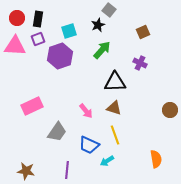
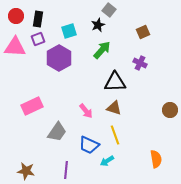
red circle: moved 1 px left, 2 px up
pink triangle: moved 1 px down
purple hexagon: moved 1 px left, 2 px down; rotated 10 degrees counterclockwise
purple line: moved 1 px left
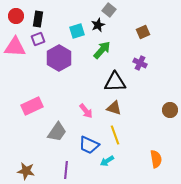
cyan square: moved 8 px right
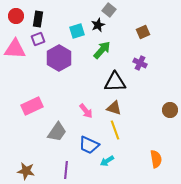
pink triangle: moved 2 px down
yellow line: moved 5 px up
